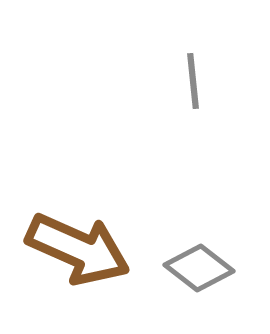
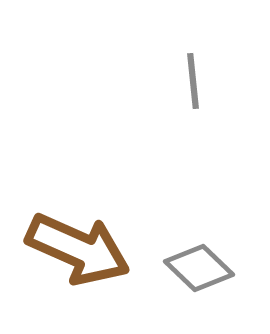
gray diamond: rotated 6 degrees clockwise
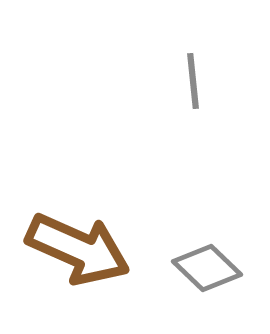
gray diamond: moved 8 px right
